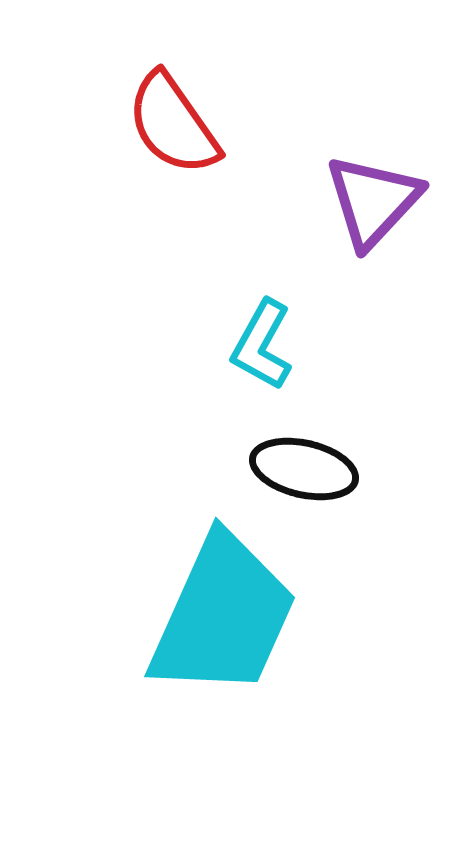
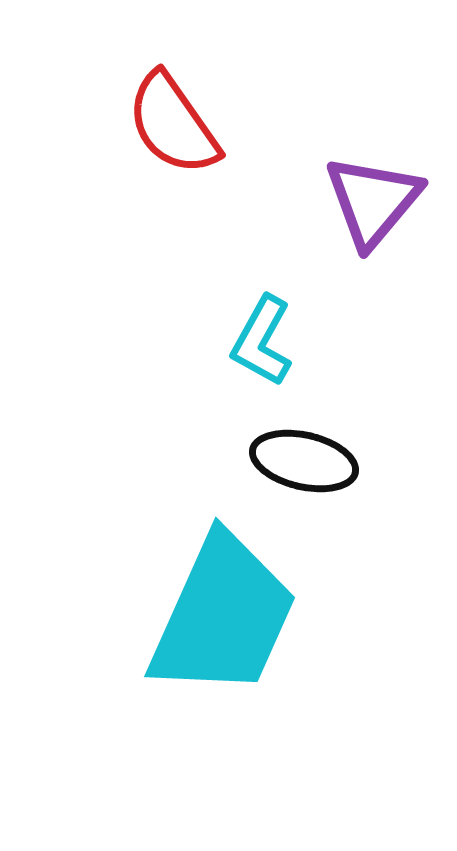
purple triangle: rotated 3 degrees counterclockwise
cyan L-shape: moved 4 px up
black ellipse: moved 8 px up
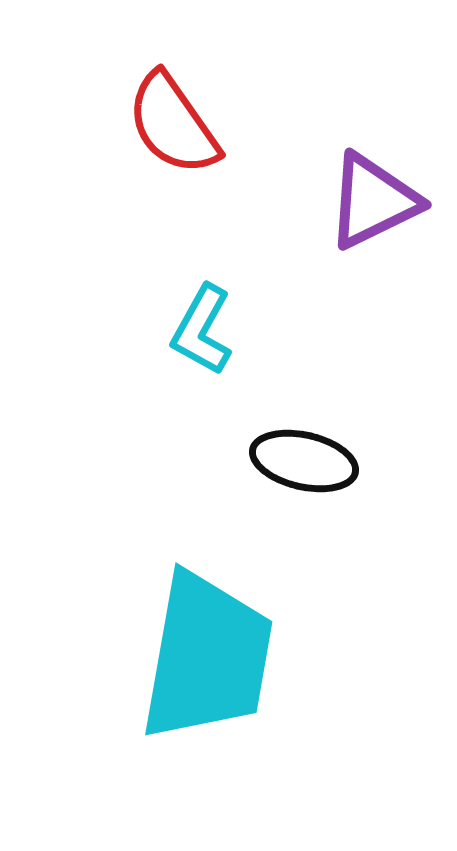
purple triangle: rotated 24 degrees clockwise
cyan L-shape: moved 60 px left, 11 px up
cyan trapezoid: moved 16 px left, 41 px down; rotated 14 degrees counterclockwise
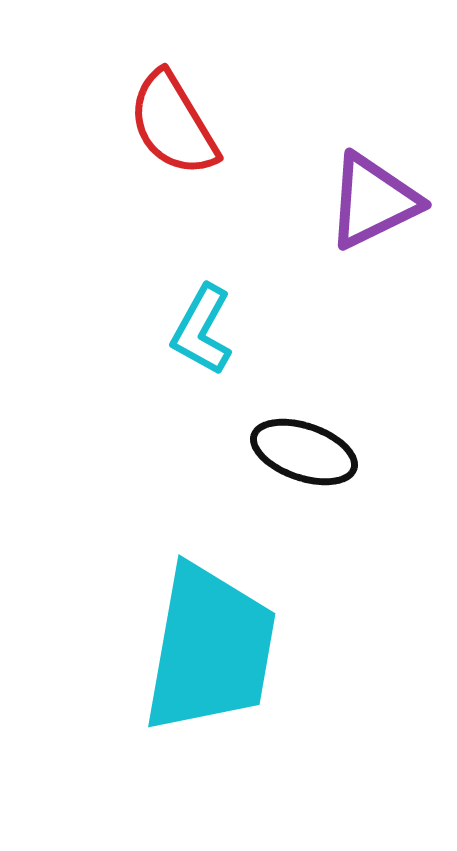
red semicircle: rotated 4 degrees clockwise
black ellipse: moved 9 px up; rotated 6 degrees clockwise
cyan trapezoid: moved 3 px right, 8 px up
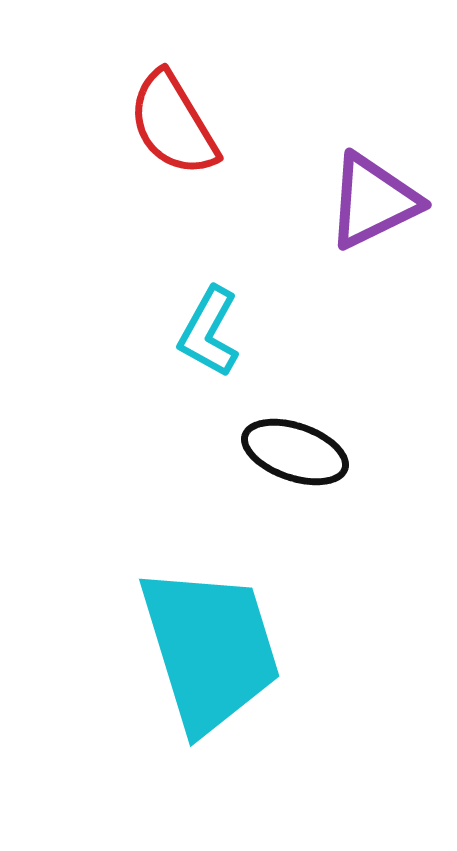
cyan L-shape: moved 7 px right, 2 px down
black ellipse: moved 9 px left
cyan trapezoid: rotated 27 degrees counterclockwise
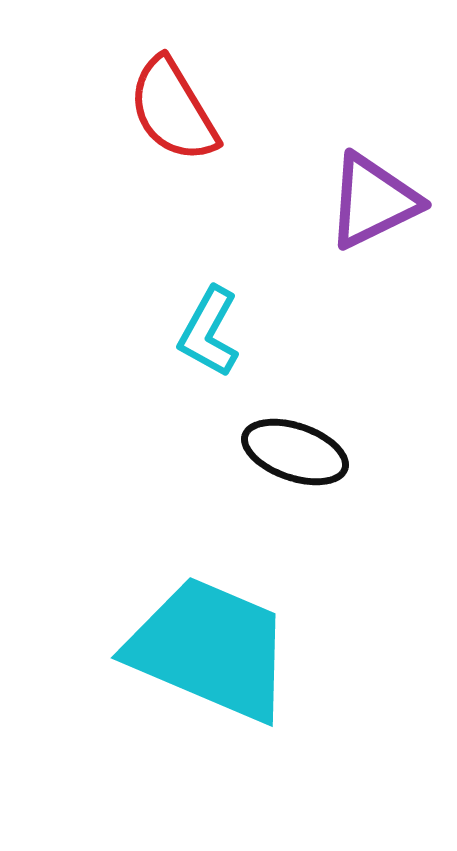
red semicircle: moved 14 px up
cyan trapezoid: rotated 50 degrees counterclockwise
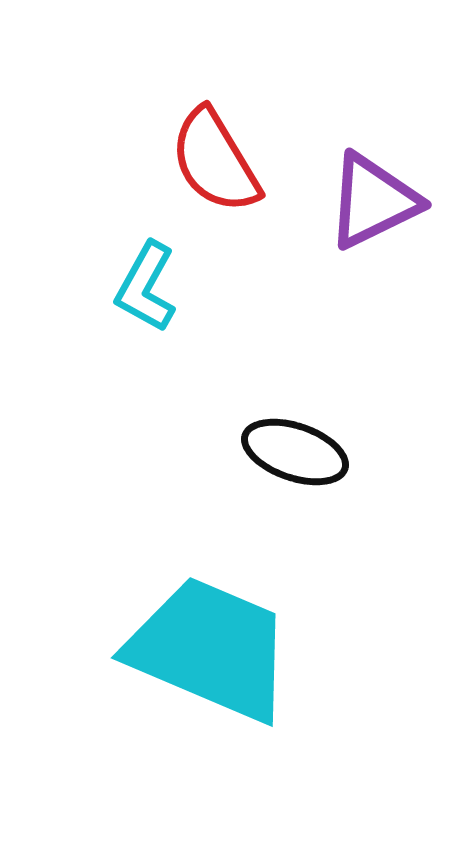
red semicircle: moved 42 px right, 51 px down
cyan L-shape: moved 63 px left, 45 px up
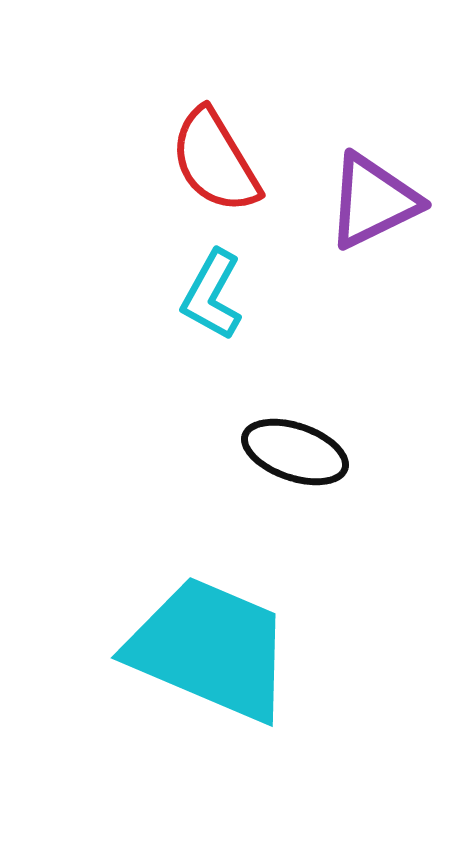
cyan L-shape: moved 66 px right, 8 px down
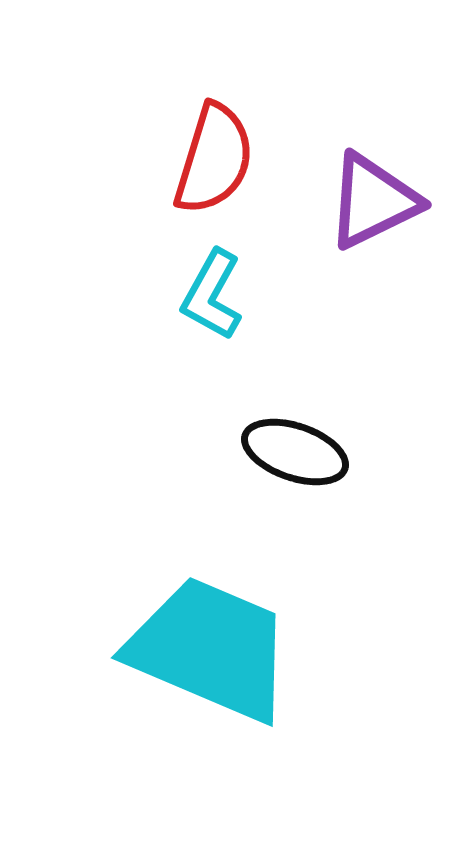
red semicircle: moved 1 px left, 2 px up; rotated 132 degrees counterclockwise
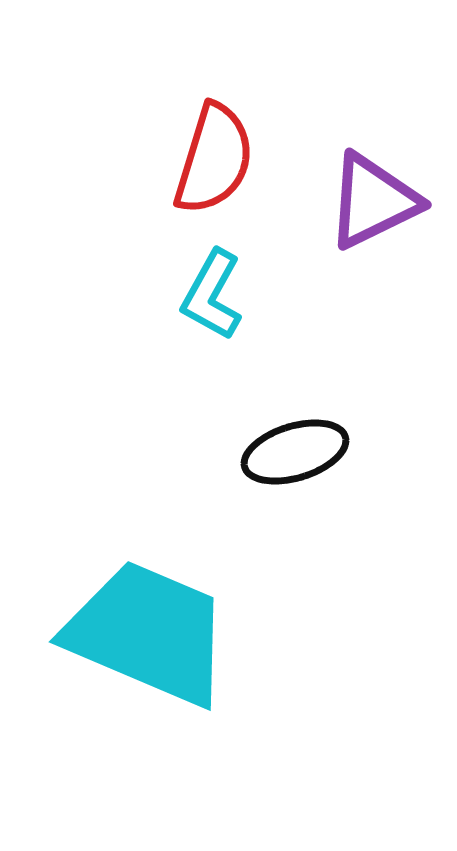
black ellipse: rotated 36 degrees counterclockwise
cyan trapezoid: moved 62 px left, 16 px up
